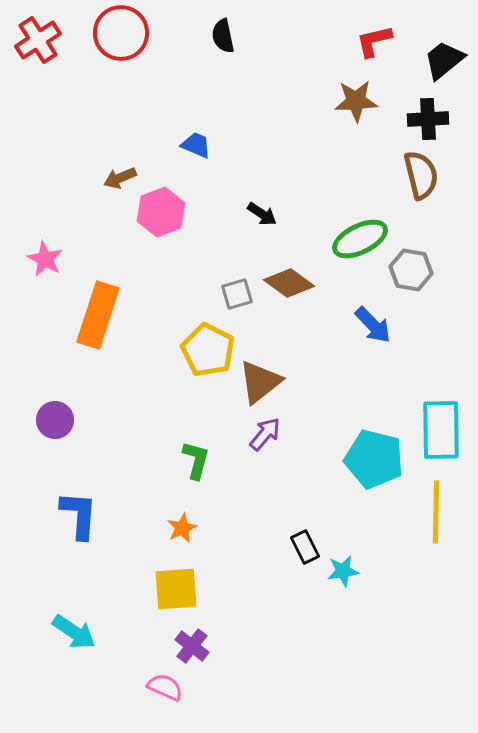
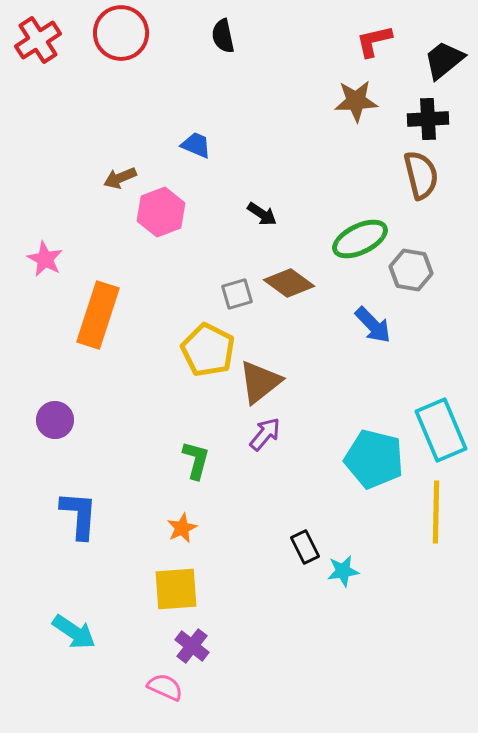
cyan rectangle: rotated 22 degrees counterclockwise
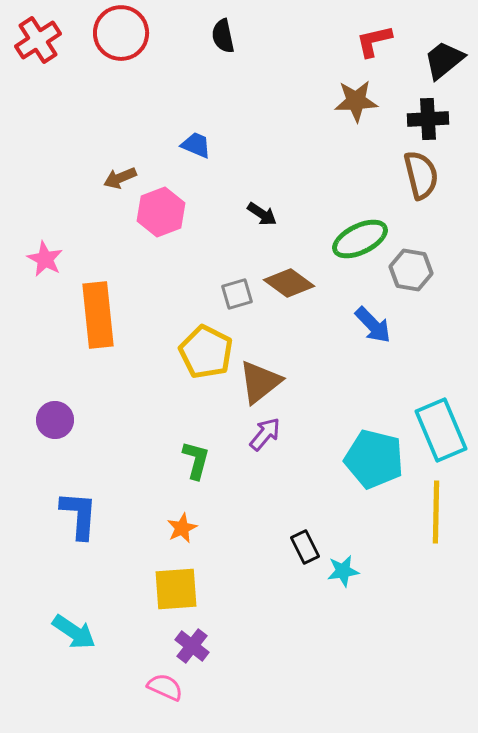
orange rectangle: rotated 24 degrees counterclockwise
yellow pentagon: moved 2 px left, 2 px down
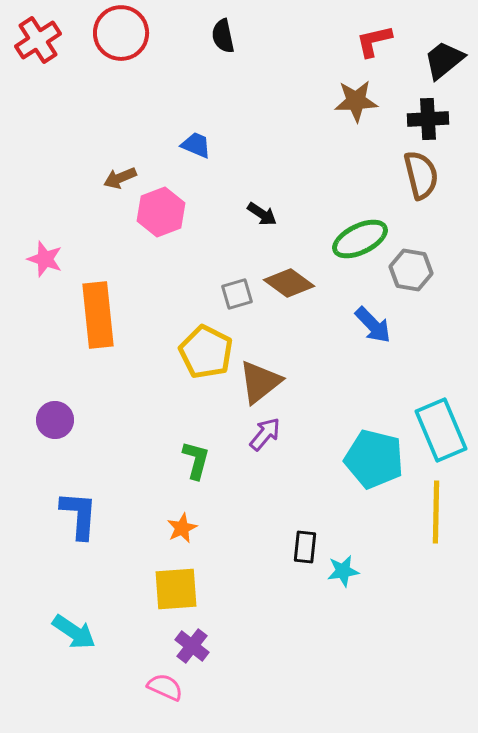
pink star: rotated 9 degrees counterclockwise
black rectangle: rotated 32 degrees clockwise
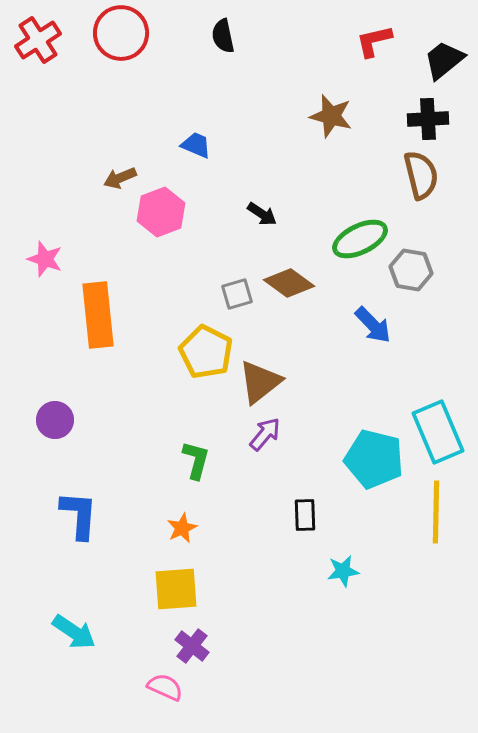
brown star: moved 25 px left, 15 px down; rotated 18 degrees clockwise
cyan rectangle: moved 3 px left, 2 px down
black rectangle: moved 32 px up; rotated 8 degrees counterclockwise
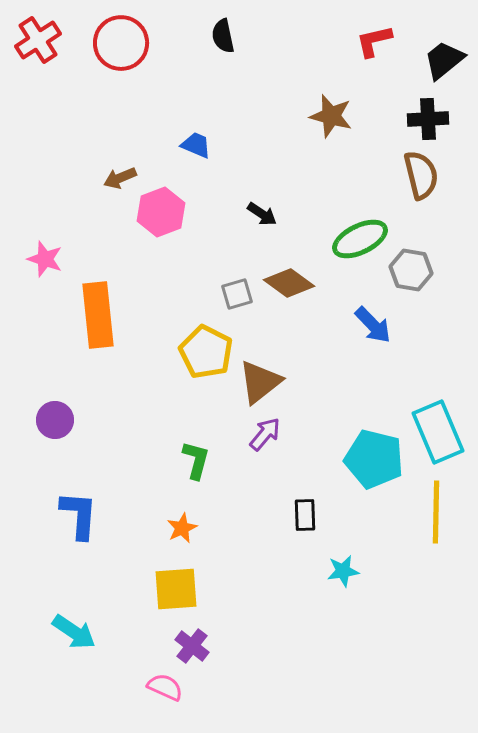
red circle: moved 10 px down
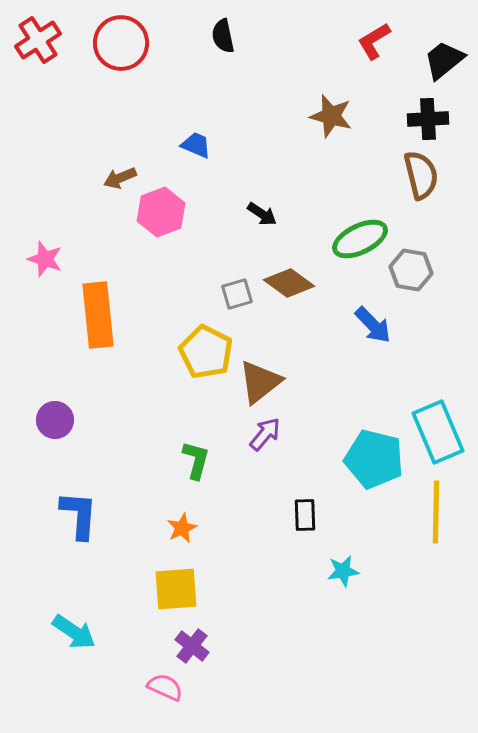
red L-shape: rotated 18 degrees counterclockwise
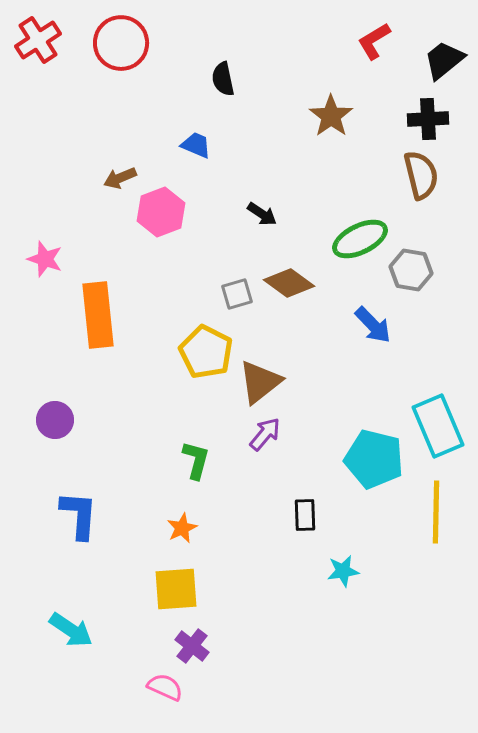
black semicircle: moved 43 px down
brown star: rotated 21 degrees clockwise
cyan rectangle: moved 6 px up
cyan arrow: moved 3 px left, 2 px up
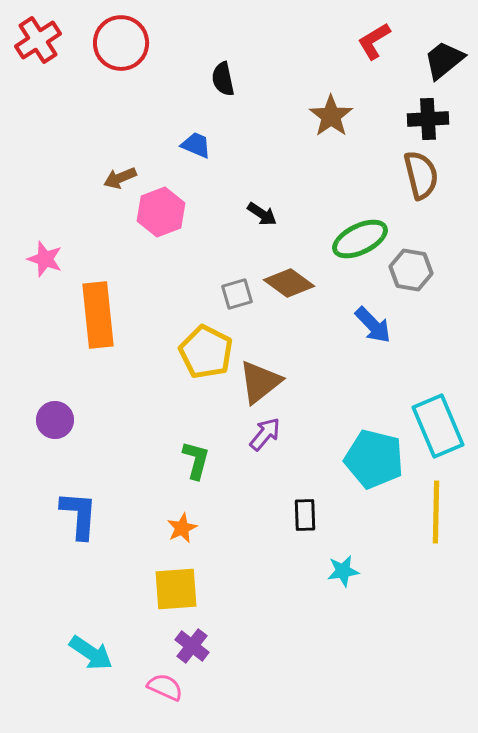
cyan arrow: moved 20 px right, 23 px down
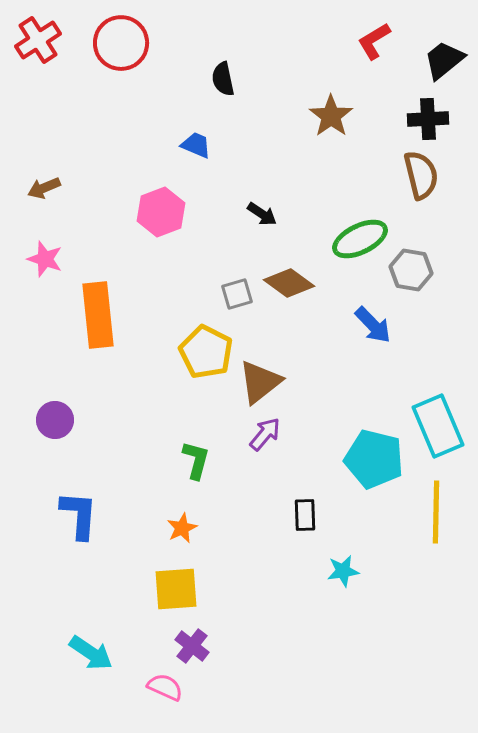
brown arrow: moved 76 px left, 10 px down
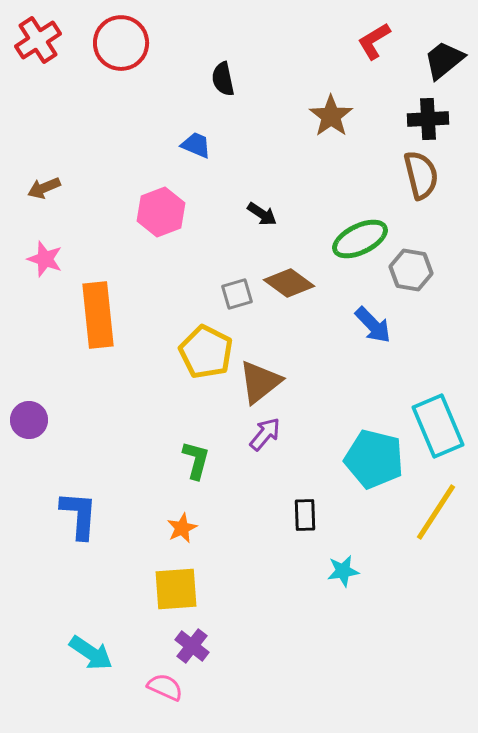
purple circle: moved 26 px left
yellow line: rotated 32 degrees clockwise
